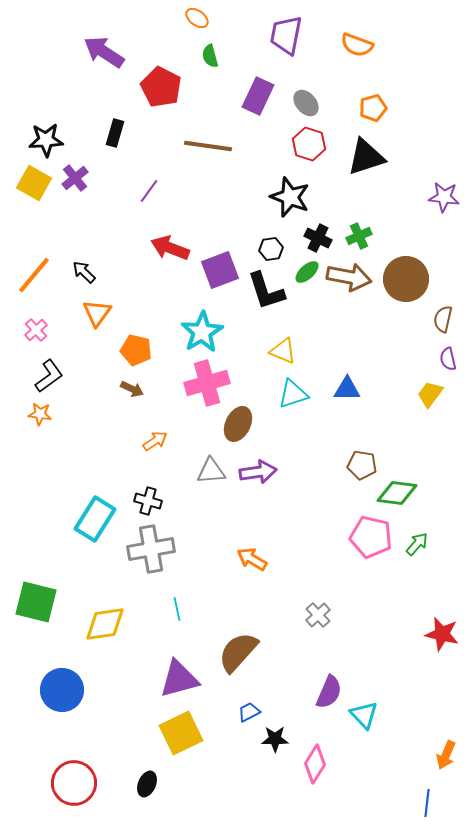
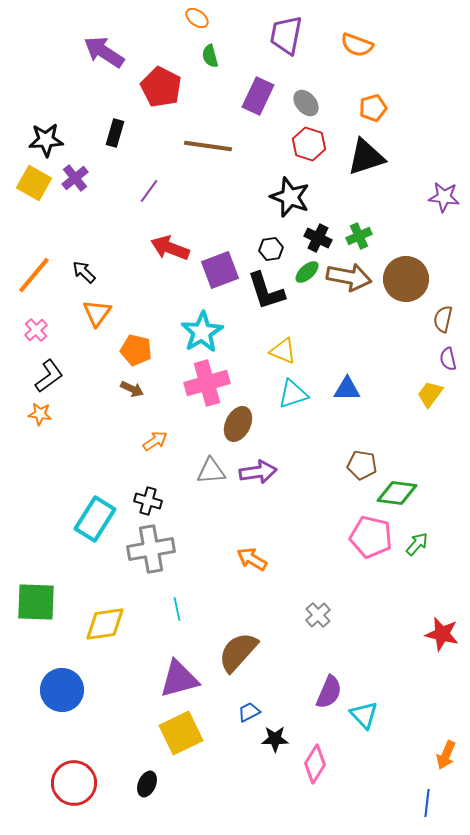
green square at (36, 602): rotated 12 degrees counterclockwise
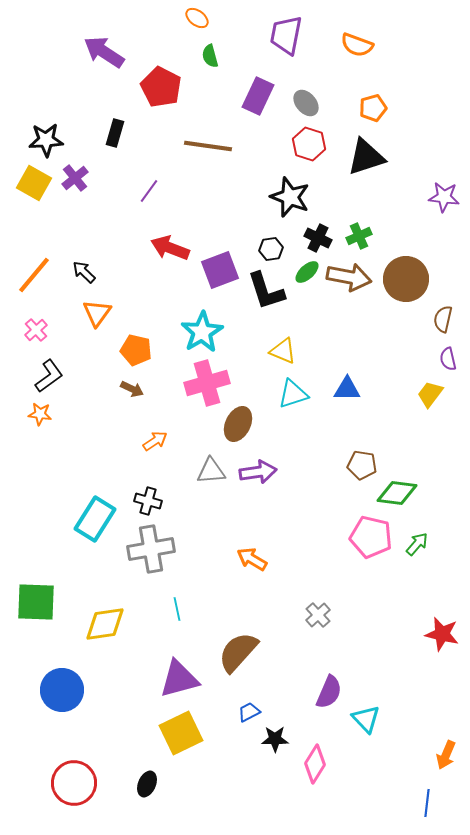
cyan triangle at (364, 715): moved 2 px right, 4 px down
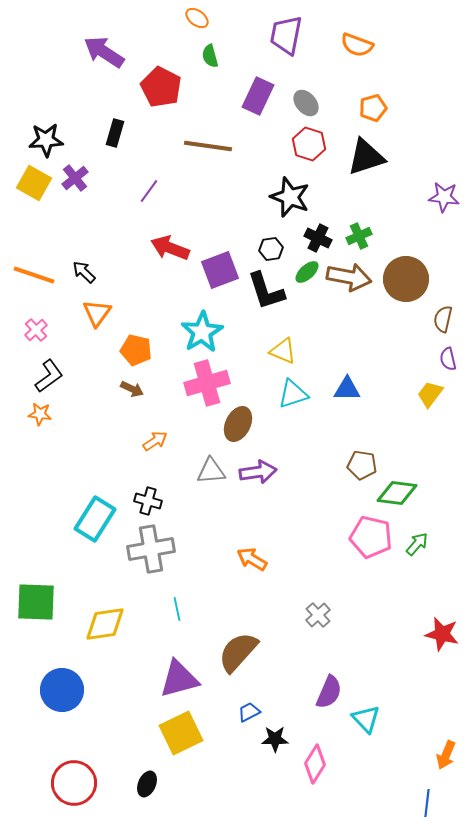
orange line at (34, 275): rotated 69 degrees clockwise
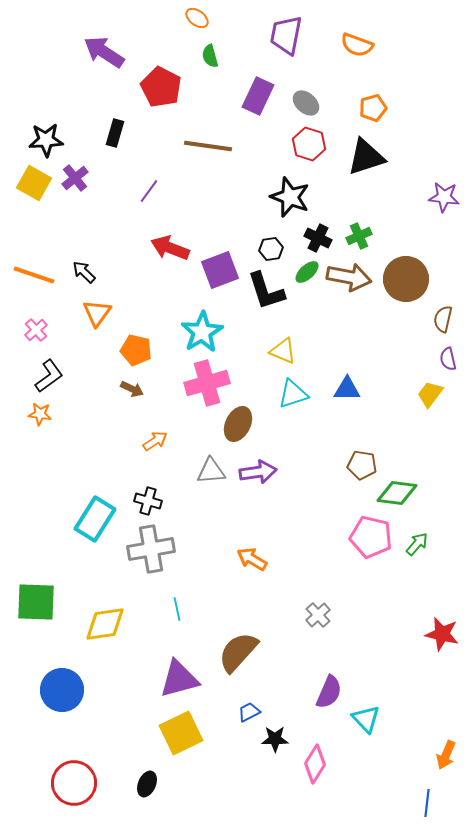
gray ellipse at (306, 103): rotated 8 degrees counterclockwise
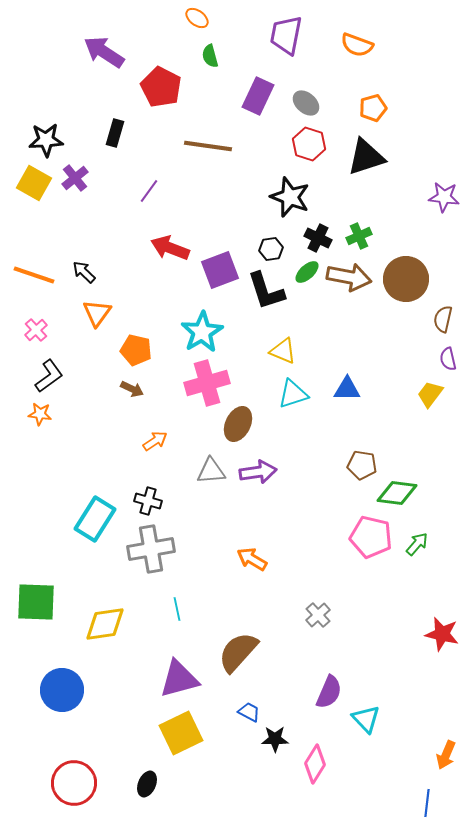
blue trapezoid at (249, 712): rotated 55 degrees clockwise
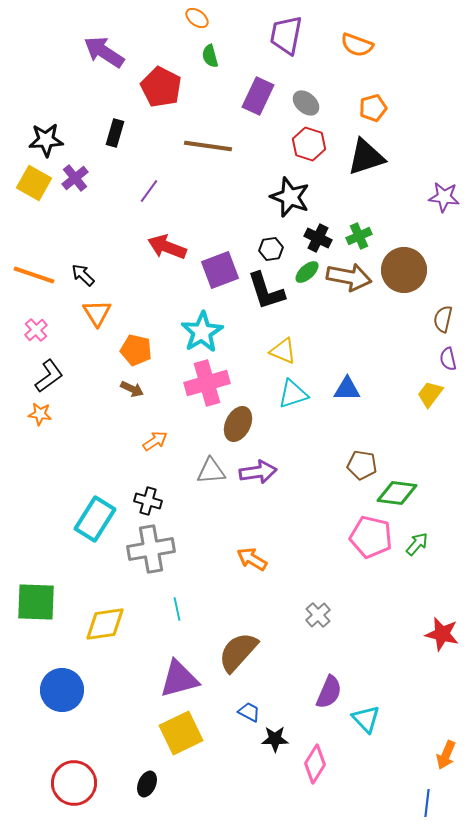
red arrow at (170, 248): moved 3 px left, 1 px up
black arrow at (84, 272): moved 1 px left, 3 px down
brown circle at (406, 279): moved 2 px left, 9 px up
orange triangle at (97, 313): rotated 8 degrees counterclockwise
